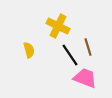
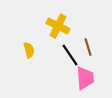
pink trapezoid: rotated 65 degrees clockwise
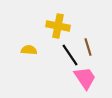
yellow cross: rotated 15 degrees counterclockwise
yellow semicircle: rotated 70 degrees counterclockwise
pink trapezoid: rotated 30 degrees counterclockwise
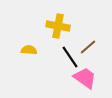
brown line: rotated 66 degrees clockwise
black line: moved 2 px down
pink trapezoid: rotated 20 degrees counterclockwise
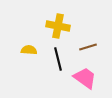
brown line: rotated 24 degrees clockwise
black line: moved 12 px left, 2 px down; rotated 20 degrees clockwise
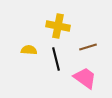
black line: moved 2 px left
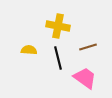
black line: moved 2 px right, 1 px up
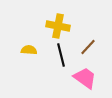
brown line: rotated 30 degrees counterclockwise
black line: moved 3 px right, 3 px up
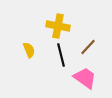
yellow semicircle: rotated 63 degrees clockwise
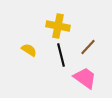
yellow semicircle: rotated 35 degrees counterclockwise
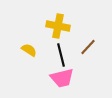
pink trapezoid: moved 23 px left; rotated 130 degrees clockwise
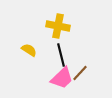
brown line: moved 8 px left, 26 px down
pink trapezoid: rotated 30 degrees counterclockwise
